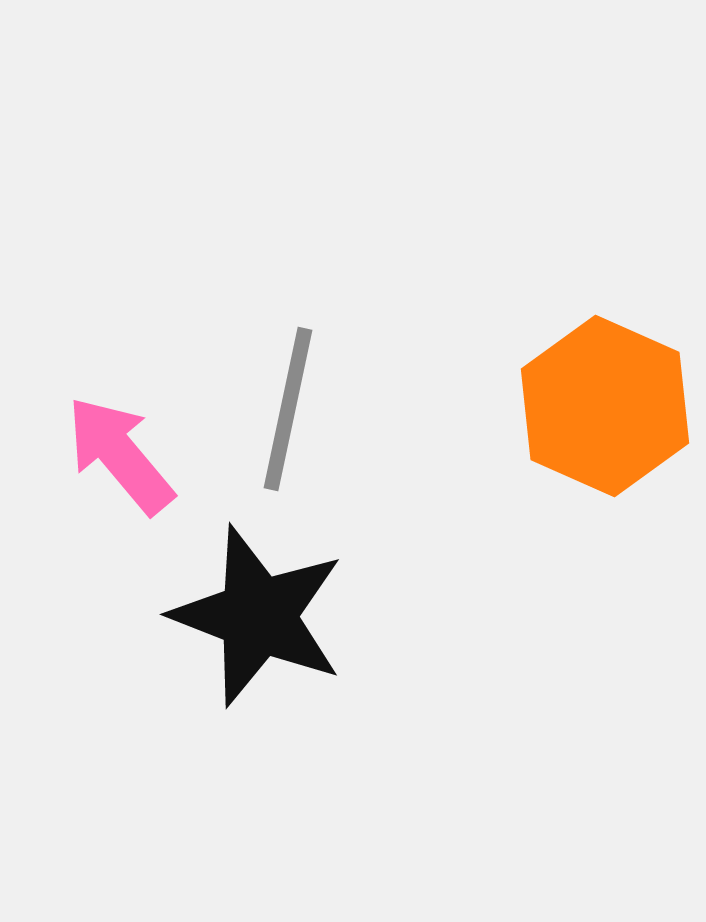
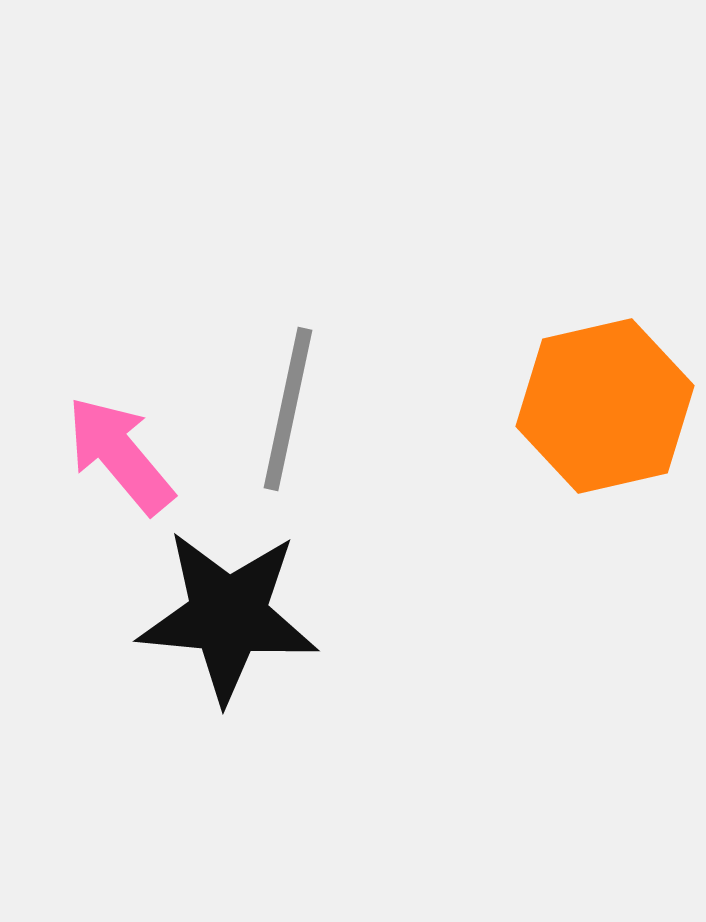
orange hexagon: rotated 23 degrees clockwise
black star: moved 30 px left; rotated 16 degrees counterclockwise
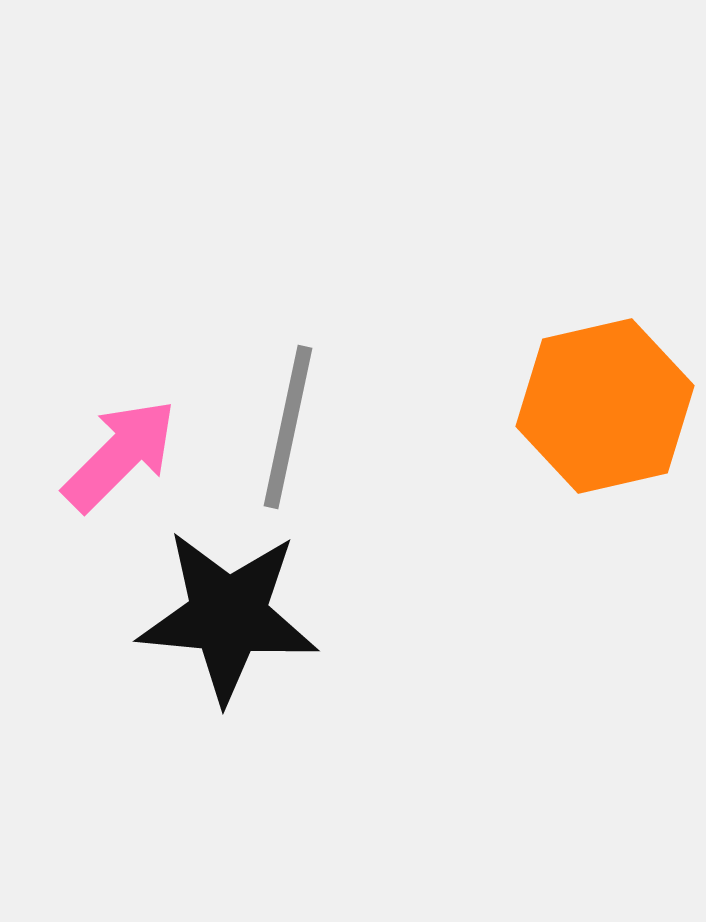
gray line: moved 18 px down
pink arrow: rotated 85 degrees clockwise
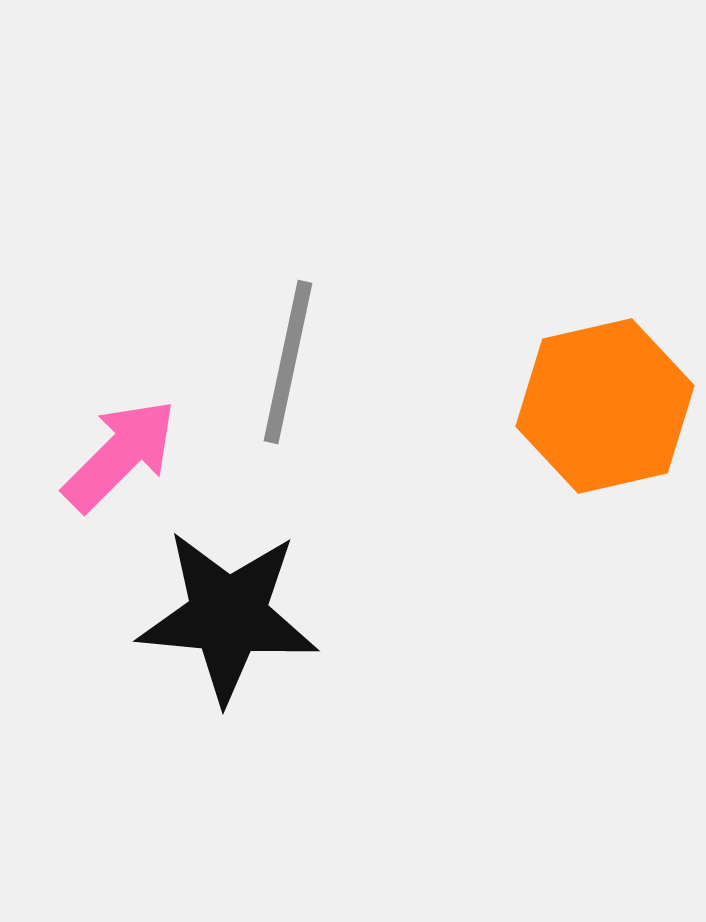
gray line: moved 65 px up
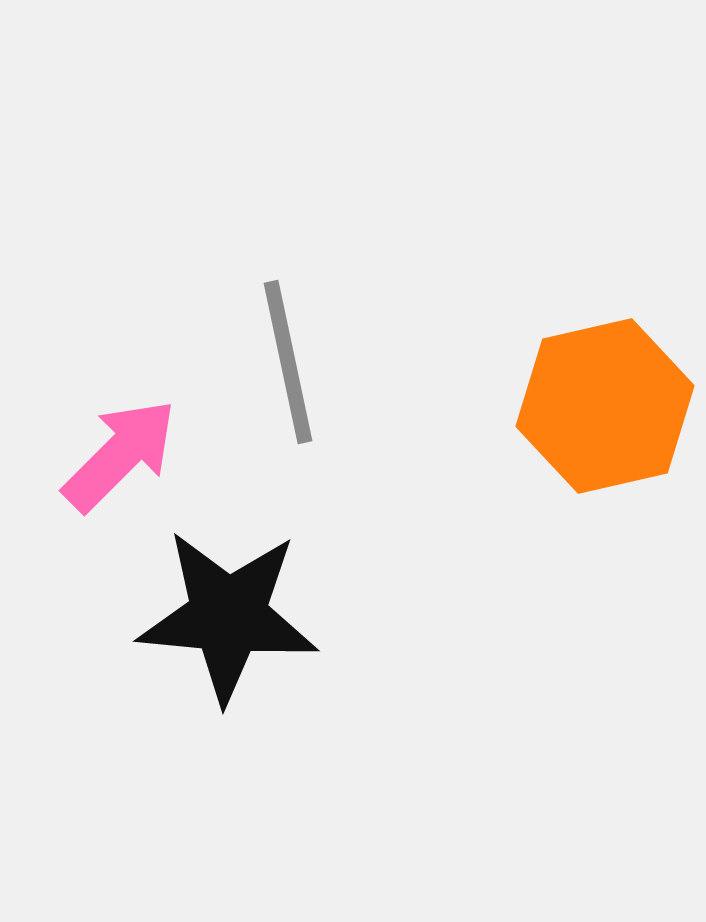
gray line: rotated 24 degrees counterclockwise
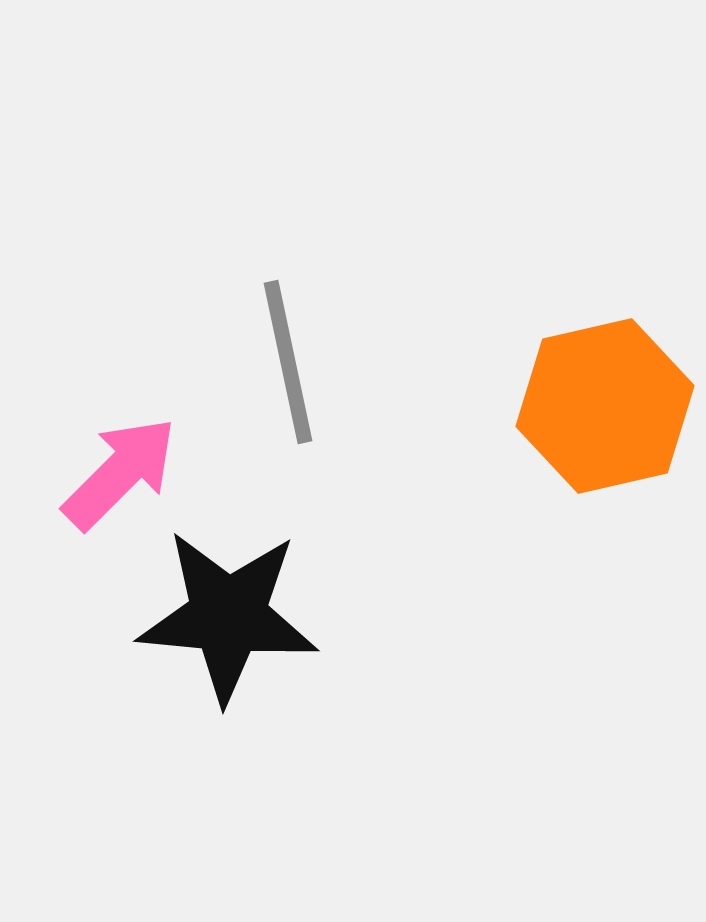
pink arrow: moved 18 px down
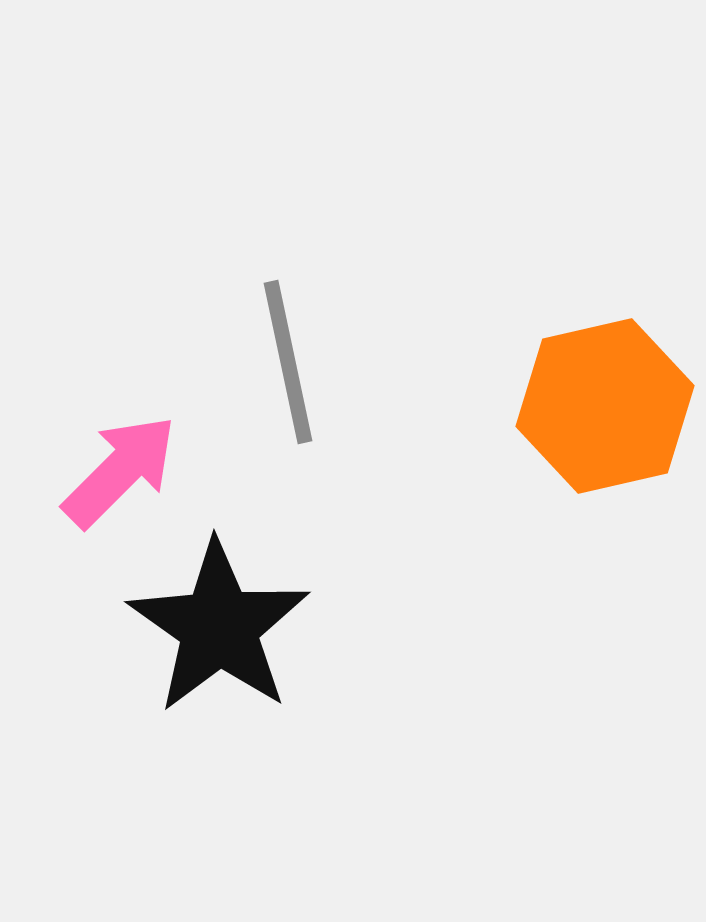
pink arrow: moved 2 px up
black star: moved 9 px left, 11 px down; rotated 30 degrees clockwise
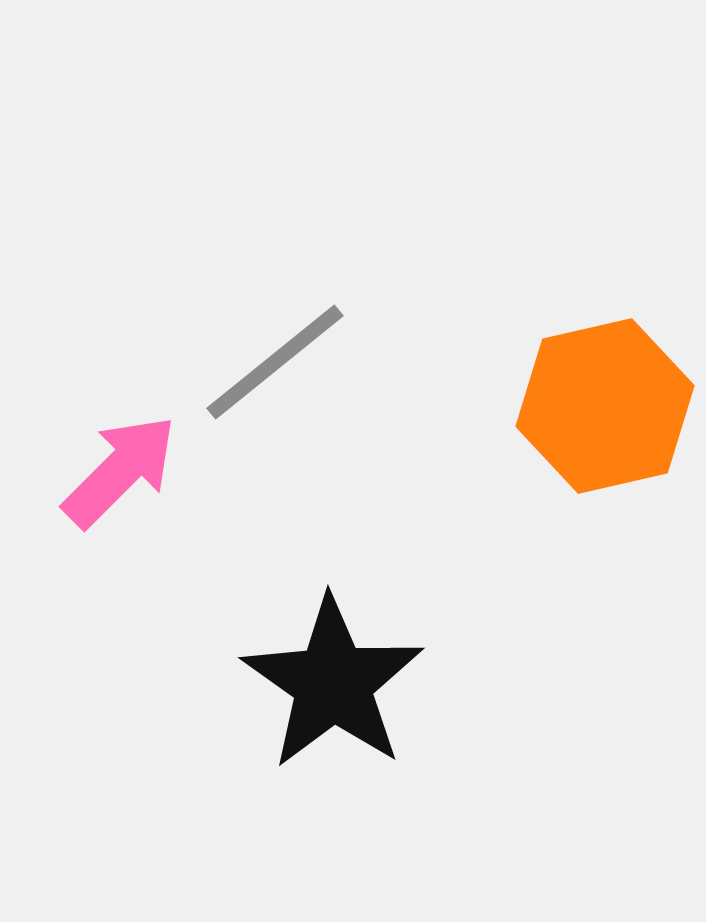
gray line: moved 13 px left; rotated 63 degrees clockwise
black star: moved 114 px right, 56 px down
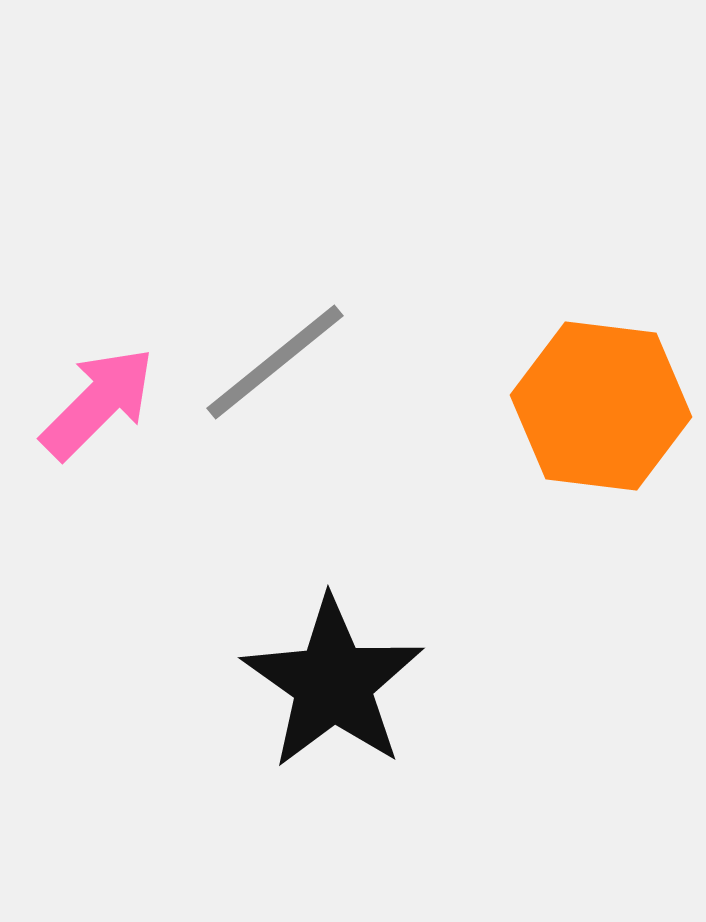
orange hexagon: moved 4 px left; rotated 20 degrees clockwise
pink arrow: moved 22 px left, 68 px up
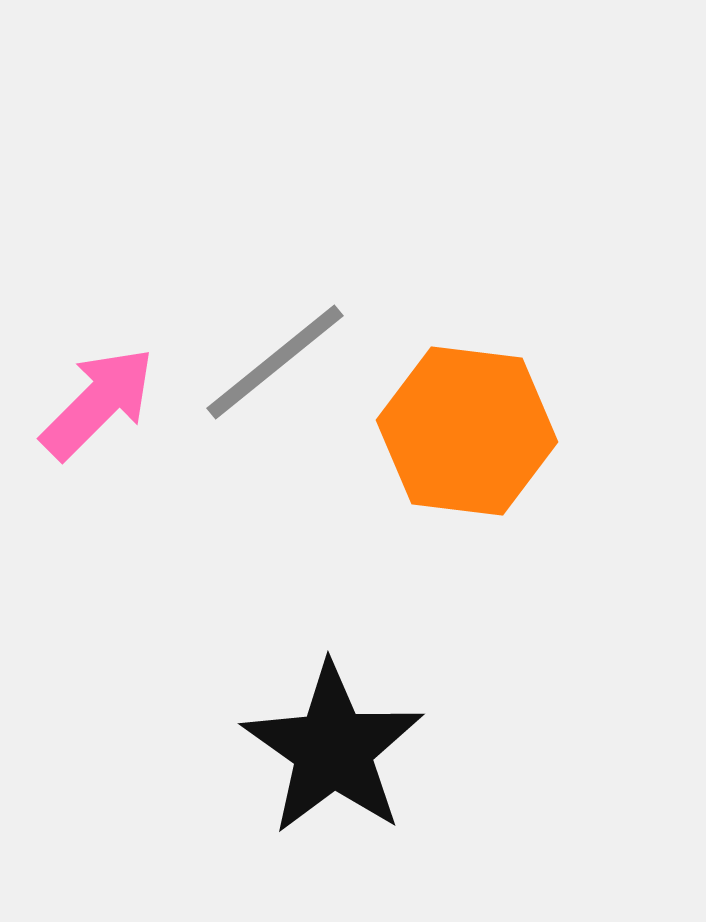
orange hexagon: moved 134 px left, 25 px down
black star: moved 66 px down
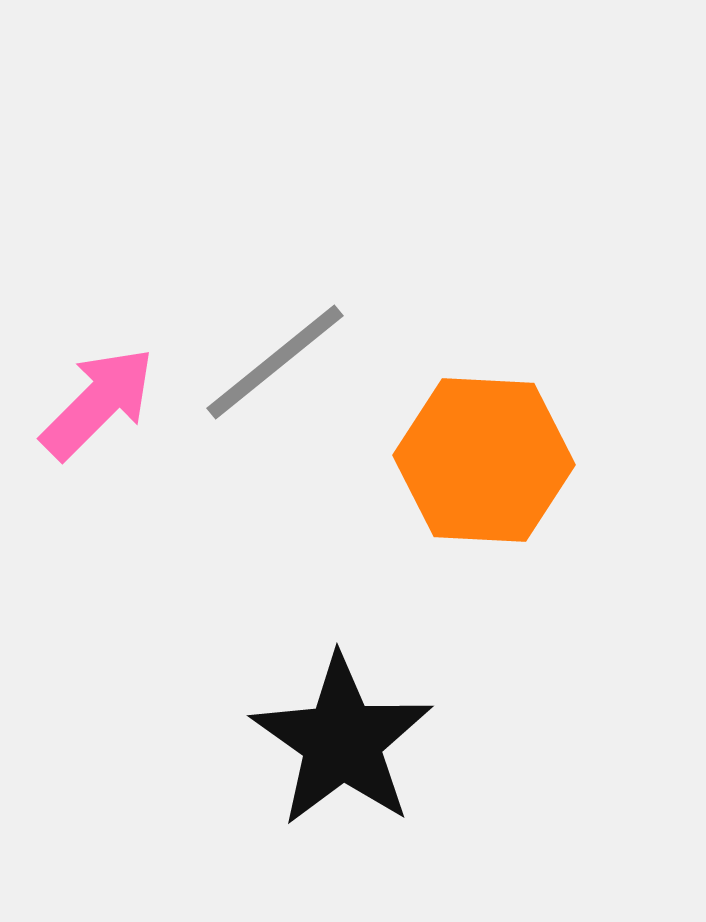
orange hexagon: moved 17 px right, 29 px down; rotated 4 degrees counterclockwise
black star: moved 9 px right, 8 px up
